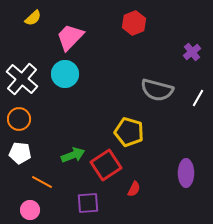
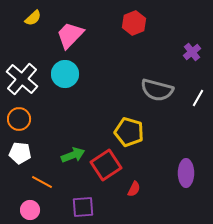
pink trapezoid: moved 2 px up
purple square: moved 5 px left, 4 px down
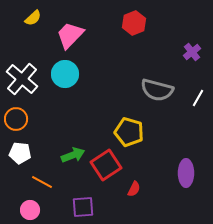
orange circle: moved 3 px left
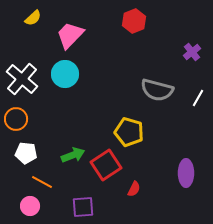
red hexagon: moved 2 px up
white pentagon: moved 6 px right
pink circle: moved 4 px up
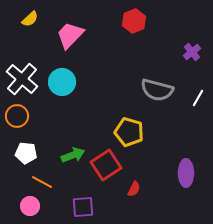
yellow semicircle: moved 3 px left, 1 px down
cyan circle: moved 3 px left, 8 px down
orange circle: moved 1 px right, 3 px up
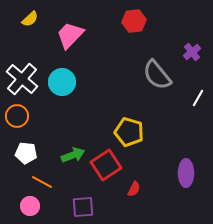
red hexagon: rotated 15 degrees clockwise
gray semicircle: moved 15 px up; rotated 36 degrees clockwise
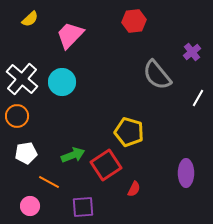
white pentagon: rotated 15 degrees counterclockwise
orange line: moved 7 px right
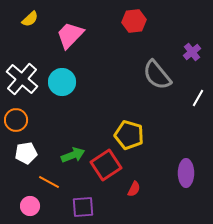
orange circle: moved 1 px left, 4 px down
yellow pentagon: moved 3 px down
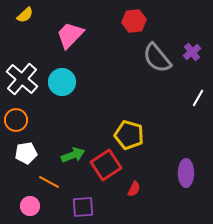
yellow semicircle: moved 5 px left, 4 px up
gray semicircle: moved 17 px up
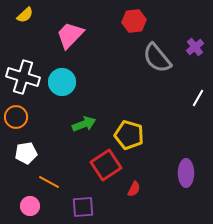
purple cross: moved 3 px right, 5 px up
white cross: moved 1 px right, 2 px up; rotated 24 degrees counterclockwise
orange circle: moved 3 px up
green arrow: moved 11 px right, 31 px up
